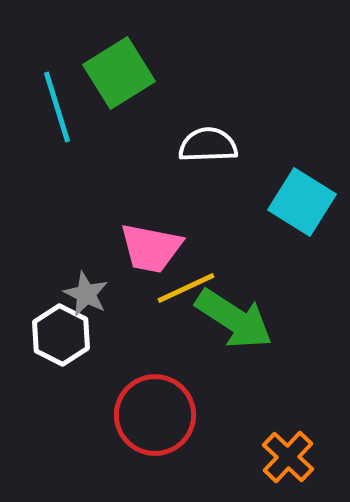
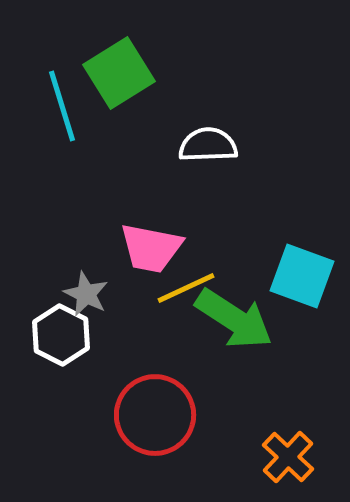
cyan line: moved 5 px right, 1 px up
cyan square: moved 74 px down; rotated 12 degrees counterclockwise
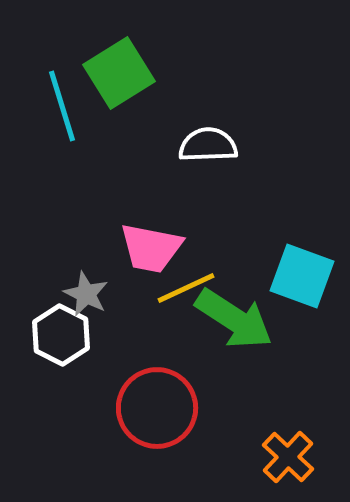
red circle: moved 2 px right, 7 px up
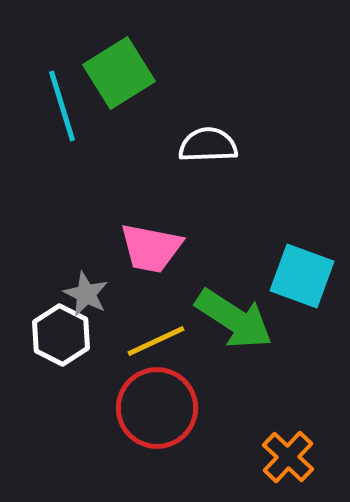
yellow line: moved 30 px left, 53 px down
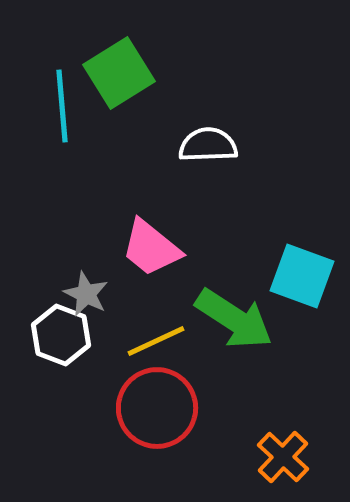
cyan line: rotated 12 degrees clockwise
pink trapezoid: rotated 28 degrees clockwise
white hexagon: rotated 6 degrees counterclockwise
orange cross: moved 5 px left
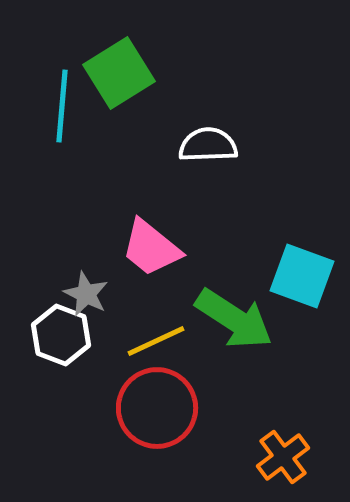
cyan line: rotated 10 degrees clockwise
orange cross: rotated 10 degrees clockwise
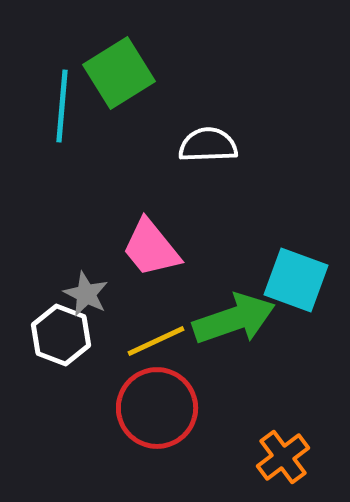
pink trapezoid: rotated 12 degrees clockwise
cyan square: moved 6 px left, 4 px down
green arrow: rotated 52 degrees counterclockwise
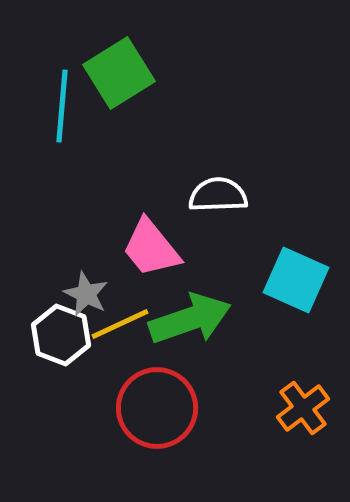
white semicircle: moved 10 px right, 50 px down
cyan square: rotated 4 degrees clockwise
green arrow: moved 44 px left
yellow line: moved 36 px left, 17 px up
orange cross: moved 20 px right, 49 px up
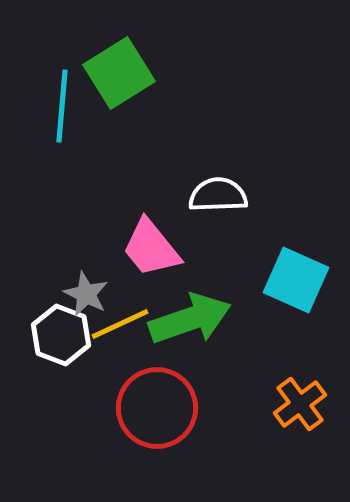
orange cross: moved 3 px left, 4 px up
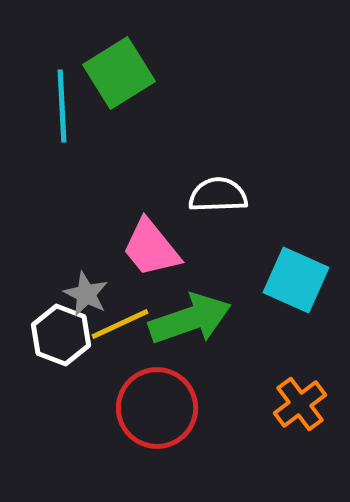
cyan line: rotated 8 degrees counterclockwise
